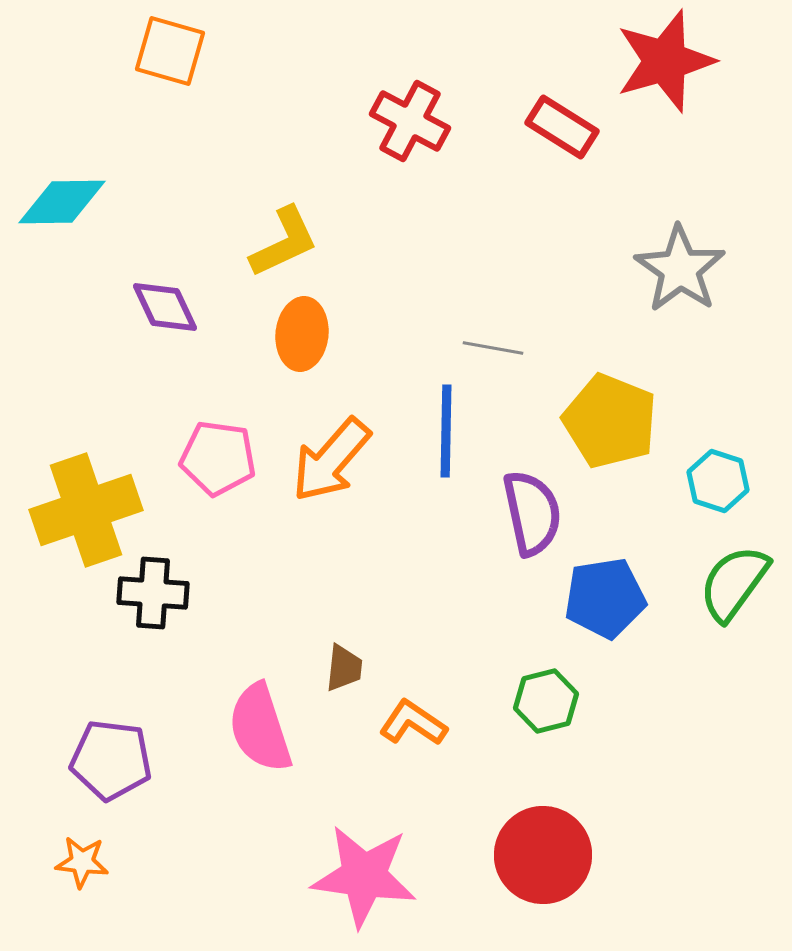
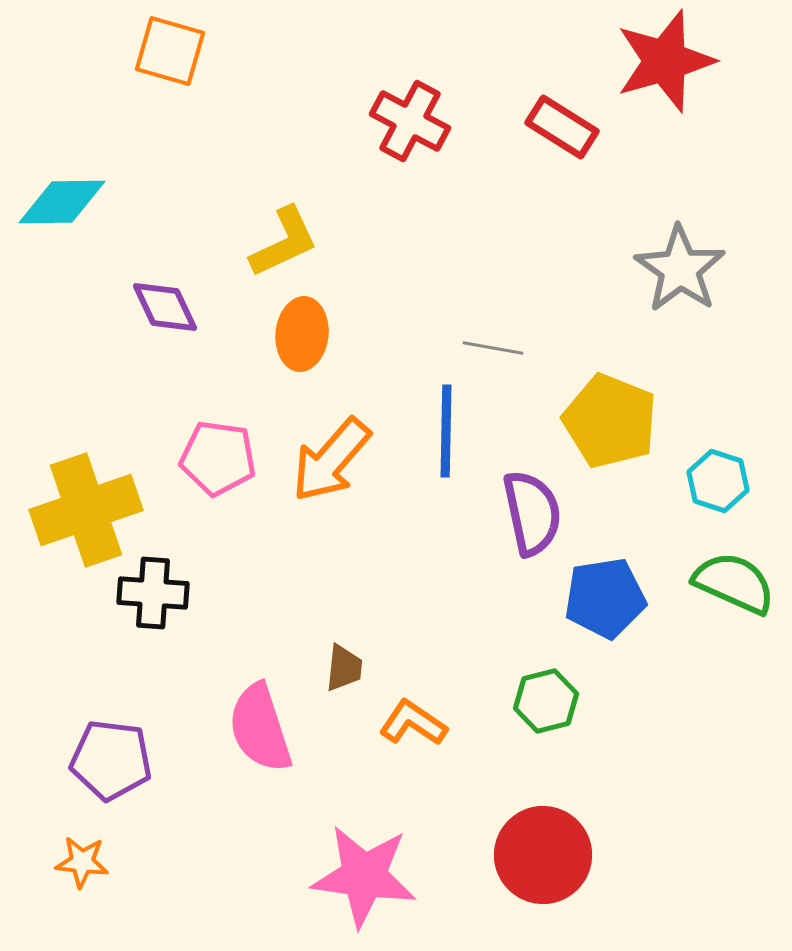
green semicircle: rotated 78 degrees clockwise
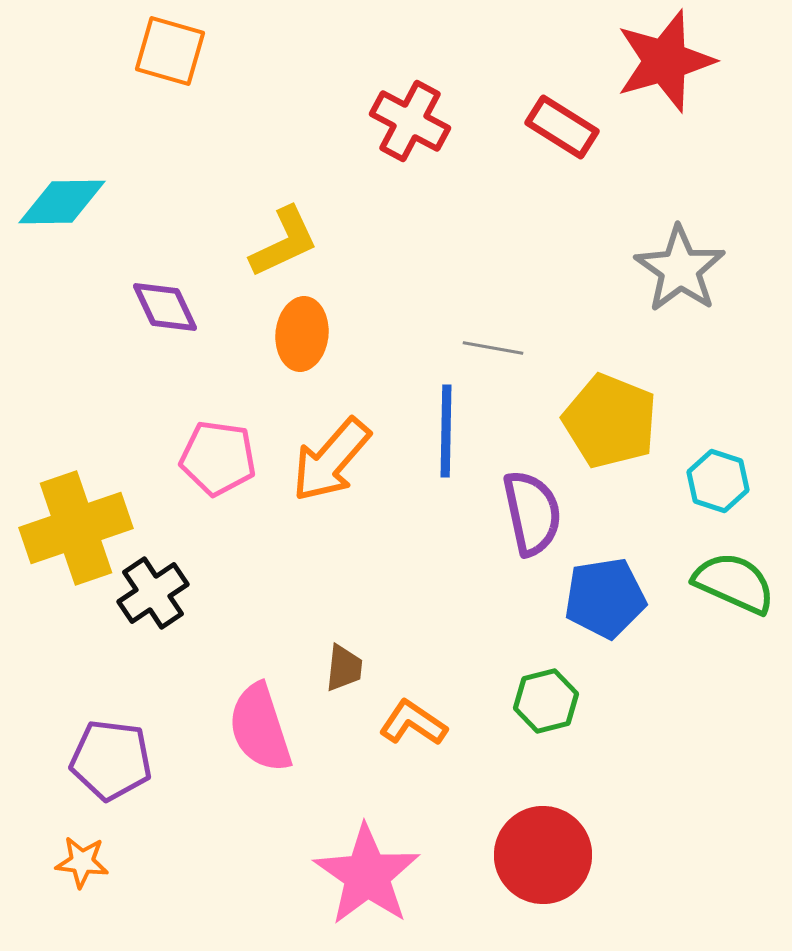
yellow cross: moved 10 px left, 18 px down
black cross: rotated 38 degrees counterclockwise
pink star: moved 3 px right, 1 px up; rotated 27 degrees clockwise
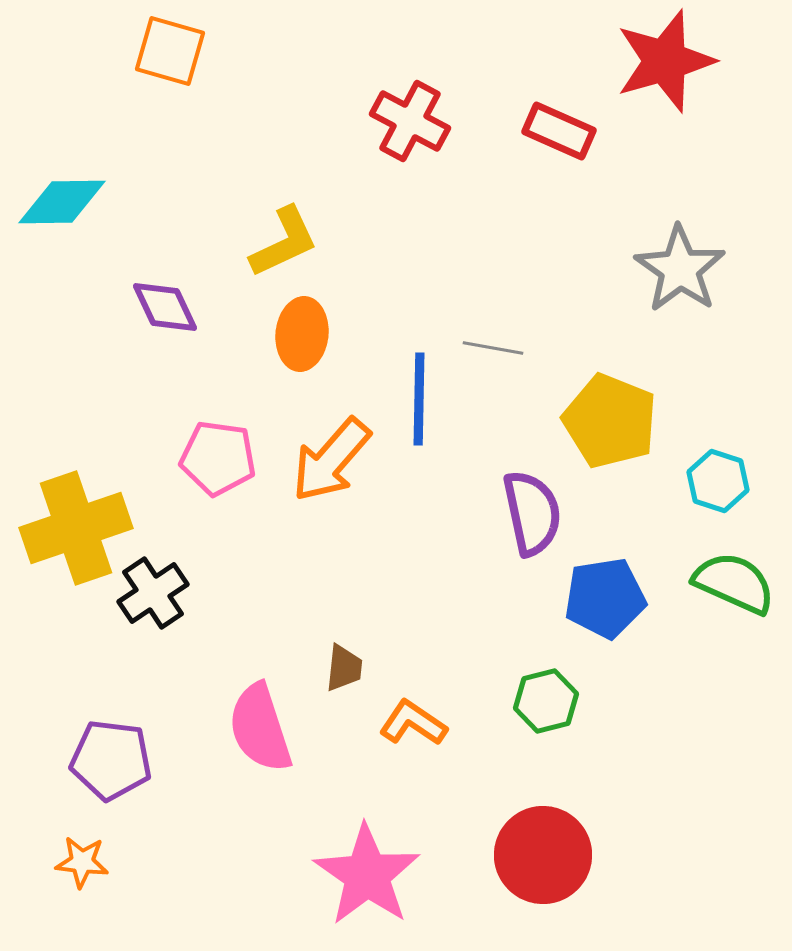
red rectangle: moved 3 px left, 4 px down; rotated 8 degrees counterclockwise
blue line: moved 27 px left, 32 px up
